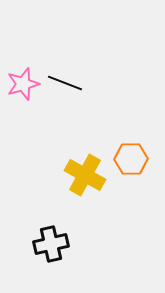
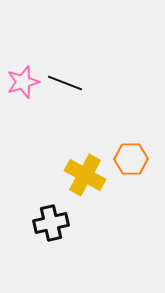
pink star: moved 2 px up
black cross: moved 21 px up
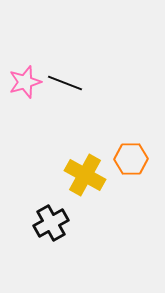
pink star: moved 2 px right
black cross: rotated 16 degrees counterclockwise
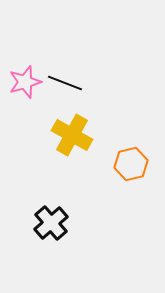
orange hexagon: moved 5 px down; rotated 12 degrees counterclockwise
yellow cross: moved 13 px left, 40 px up
black cross: rotated 12 degrees counterclockwise
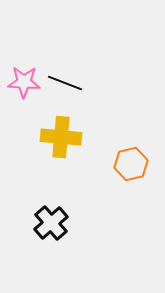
pink star: moved 1 px left; rotated 20 degrees clockwise
yellow cross: moved 11 px left, 2 px down; rotated 24 degrees counterclockwise
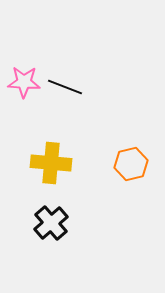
black line: moved 4 px down
yellow cross: moved 10 px left, 26 px down
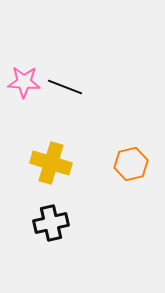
yellow cross: rotated 12 degrees clockwise
black cross: rotated 28 degrees clockwise
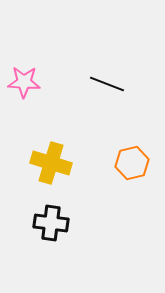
black line: moved 42 px right, 3 px up
orange hexagon: moved 1 px right, 1 px up
black cross: rotated 20 degrees clockwise
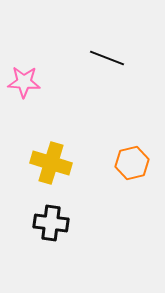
black line: moved 26 px up
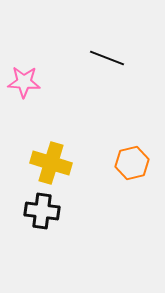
black cross: moved 9 px left, 12 px up
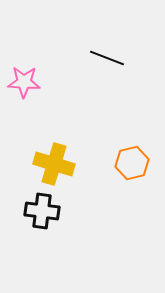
yellow cross: moved 3 px right, 1 px down
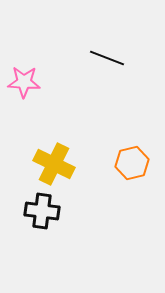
yellow cross: rotated 9 degrees clockwise
